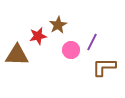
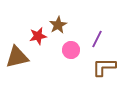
purple line: moved 5 px right, 3 px up
brown triangle: moved 2 px down; rotated 15 degrees counterclockwise
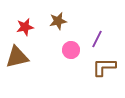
brown star: moved 4 px up; rotated 18 degrees clockwise
red star: moved 13 px left, 9 px up
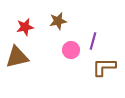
purple line: moved 4 px left, 2 px down; rotated 12 degrees counterclockwise
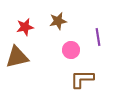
purple line: moved 5 px right, 4 px up; rotated 24 degrees counterclockwise
brown L-shape: moved 22 px left, 12 px down
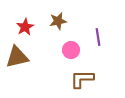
red star: rotated 18 degrees counterclockwise
